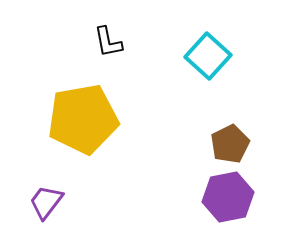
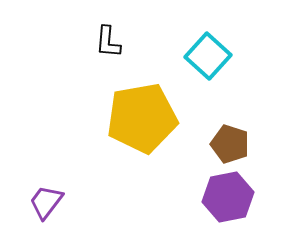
black L-shape: rotated 16 degrees clockwise
yellow pentagon: moved 59 px right, 1 px up
brown pentagon: rotated 27 degrees counterclockwise
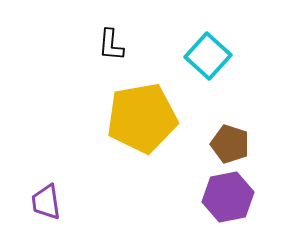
black L-shape: moved 3 px right, 3 px down
purple trapezoid: rotated 45 degrees counterclockwise
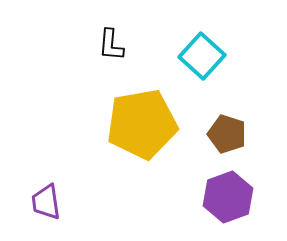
cyan square: moved 6 px left
yellow pentagon: moved 6 px down
brown pentagon: moved 3 px left, 10 px up
purple hexagon: rotated 9 degrees counterclockwise
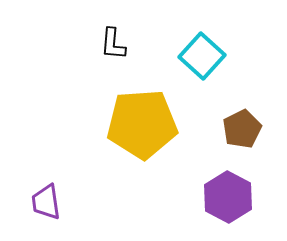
black L-shape: moved 2 px right, 1 px up
yellow pentagon: rotated 6 degrees clockwise
brown pentagon: moved 15 px right, 5 px up; rotated 27 degrees clockwise
purple hexagon: rotated 12 degrees counterclockwise
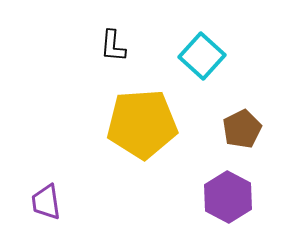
black L-shape: moved 2 px down
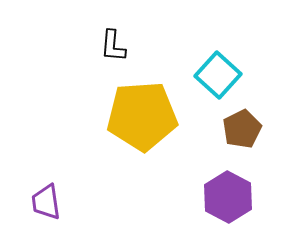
cyan square: moved 16 px right, 19 px down
yellow pentagon: moved 8 px up
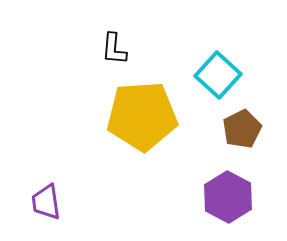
black L-shape: moved 1 px right, 3 px down
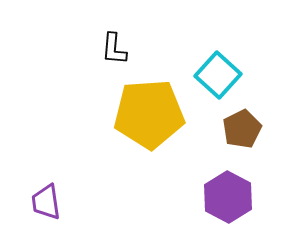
yellow pentagon: moved 7 px right, 2 px up
